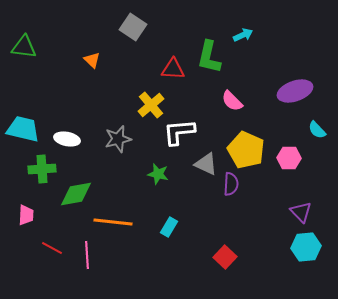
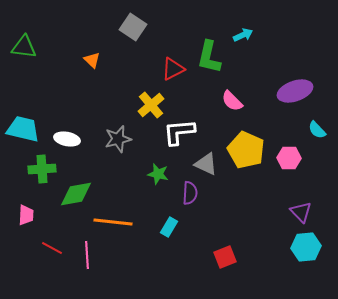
red triangle: rotated 30 degrees counterclockwise
purple semicircle: moved 41 px left, 9 px down
red square: rotated 25 degrees clockwise
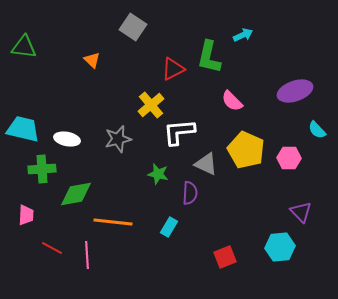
cyan hexagon: moved 26 px left
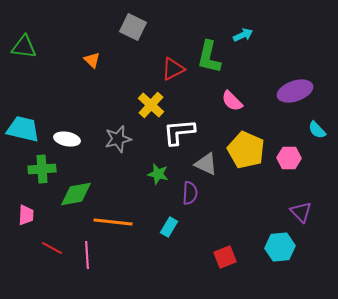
gray square: rotated 8 degrees counterclockwise
yellow cross: rotated 8 degrees counterclockwise
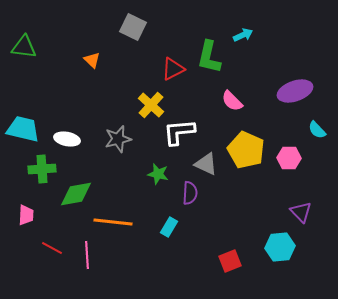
red square: moved 5 px right, 4 px down
